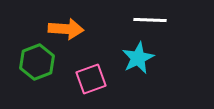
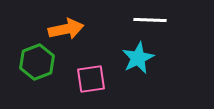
orange arrow: rotated 16 degrees counterclockwise
pink square: rotated 12 degrees clockwise
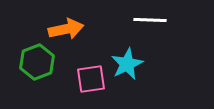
cyan star: moved 11 px left, 6 px down
